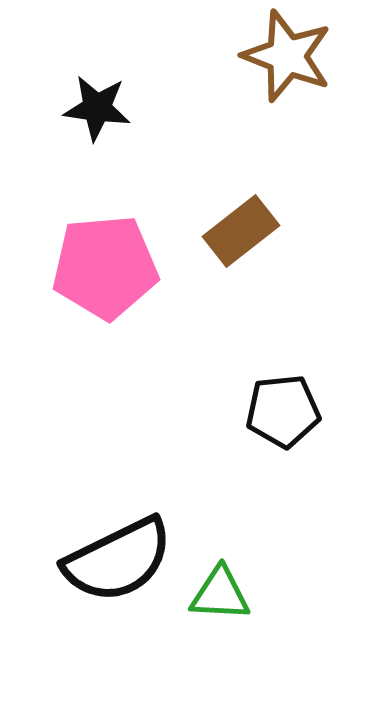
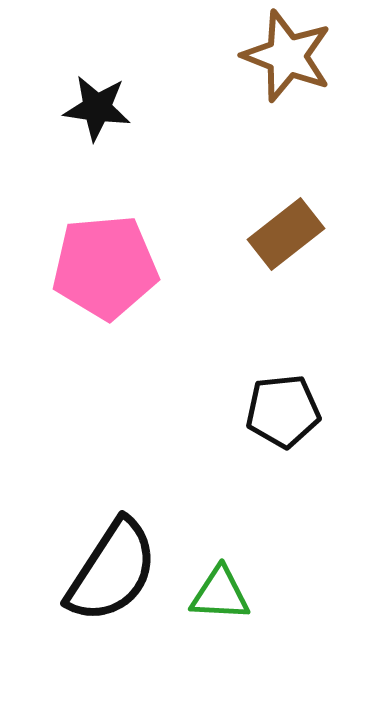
brown rectangle: moved 45 px right, 3 px down
black semicircle: moved 6 px left, 11 px down; rotated 31 degrees counterclockwise
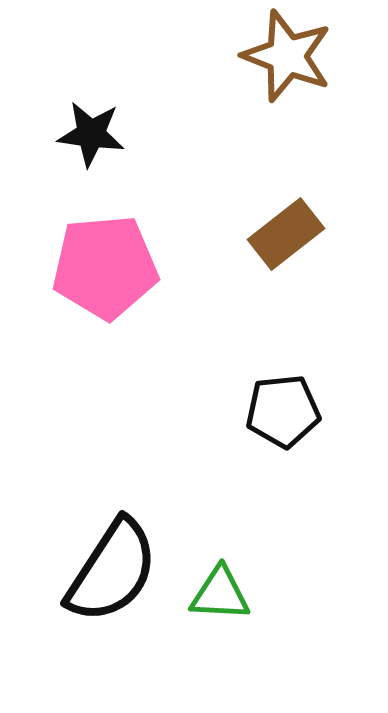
black star: moved 6 px left, 26 px down
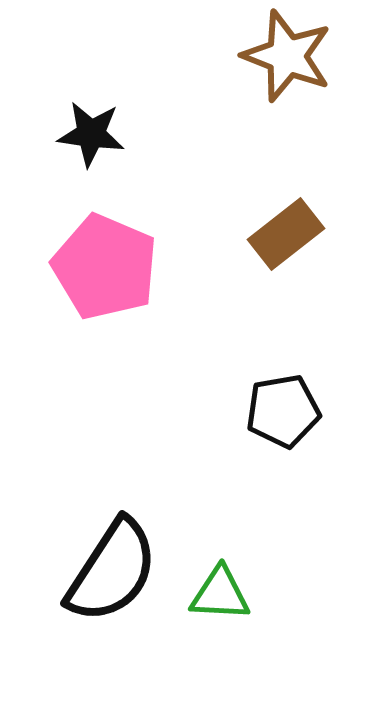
pink pentagon: rotated 28 degrees clockwise
black pentagon: rotated 4 degrees counterclockwise
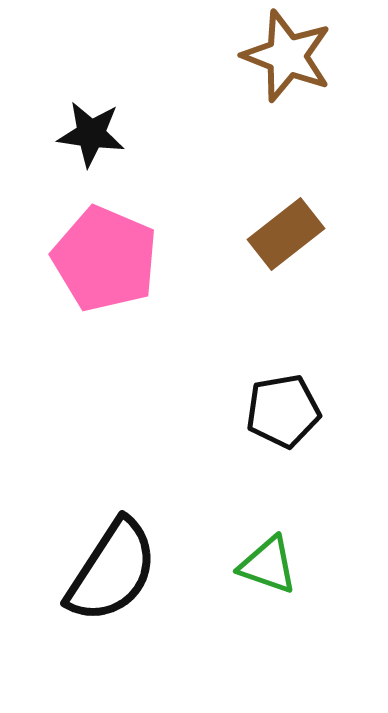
pink pentagon: moved 8 px up
green triangle: moved 48 px right, 29 px up; rotated 16 degrees clockwise
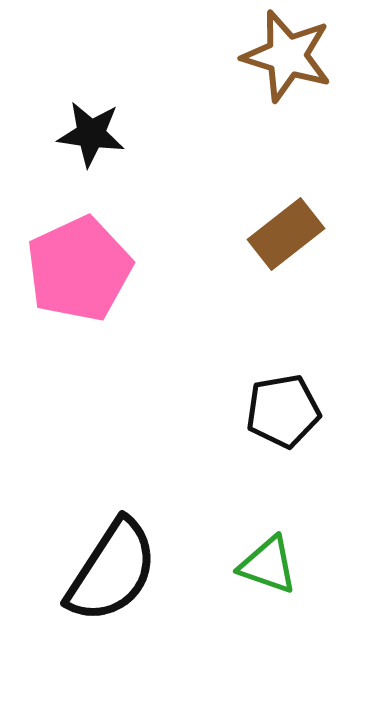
brown star: rotated 4 degrees counterclockwise
pink pentagon: moved 26 px left, 10 px down; rotated 24 degrees clockwise
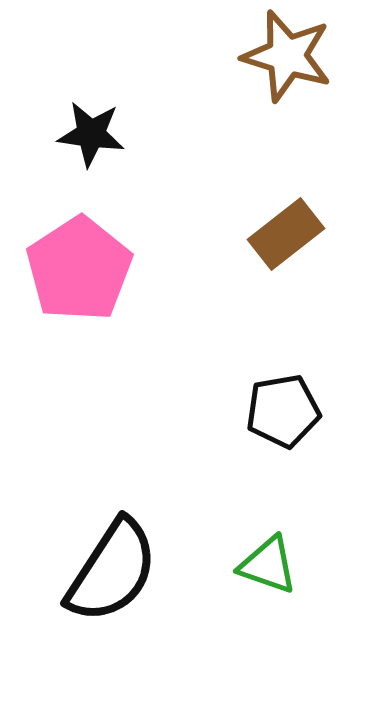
pink pentagon: rotated 8 degrees counterclockwise
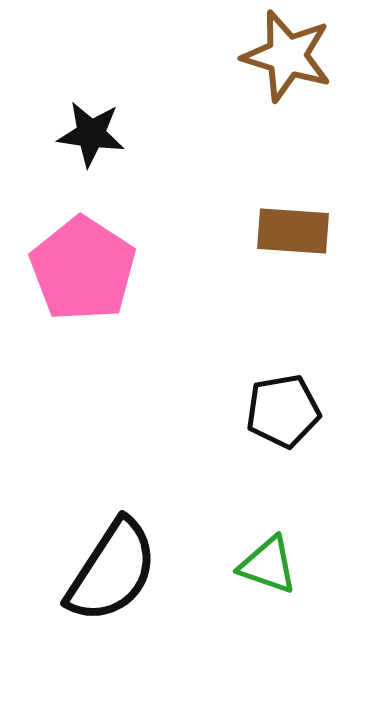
brown rectangle: moved 7 px right, 3 px up; rotated 42 degrees clockwise
pink pentagon: moved 4 px right; rotated 6 degrees counterclockwise
